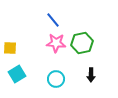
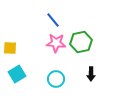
green hexagon: moved 1 px left, 1 px up
black arrow: moved 1 px up
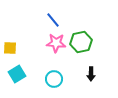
cyan circle: moved 2 px left
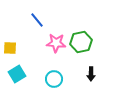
blue line: moved 16 px left
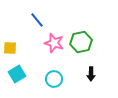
pink star: moved 2 px left; rotated 12 degrees clockwise
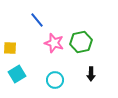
cyan circle: moved 1 px right, 1 px down
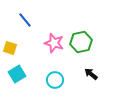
blue line: moved 12 px left
yellow square: rotated 16 degrees clockwise
black arrow: rotated 128 degrees clockwise
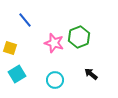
green hexagon: moved 2 px left, 5 px up; rotated 10 degrees counterclockwise
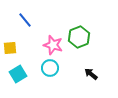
pink star: moved 1 px left, 2 px down
yellow square: rotated 24 degrees counterclockwise
cyan square: moved 1 px right
cyan circle: moved 5 px left, 12 px up
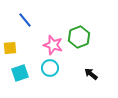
cyan square: moved 2 px right, 1 px up; rotated 12 degrees clockwise
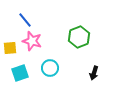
pink star: moved 21 px left, 4 px up
black arrow: moved 3 px right, 1 px up; rotated 112 degrees counterclockwise
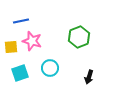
blue line: moved 4 px left, 1 px down; rotated 63 degrees counterclockwise
yellow square: moved 1 px right, 1 px up
black arrow: moved 5 px left, 4 px down
